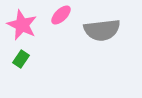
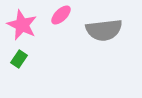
gray semicircle: moved 2 px right
green rectangle: moved 2 px left
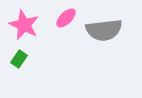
pink ellipse: moved 5 px right, 3 px down
pink star: moved 2 px right
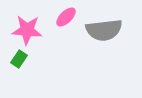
pink ellipse: moved 1 px up
pink star: moved 3 px right, 5 px down; rotated 20 degrees counterclockwise
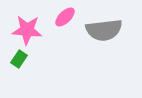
pink ellipse: moved 1 px left
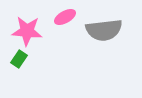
pink ellipse: rotated 15 degrees clockwise
pink star: moved 1 px down
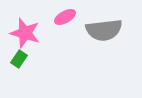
pink star: moved 2 px left, 2 px down; rotated 12 degrees clockwise
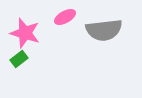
green rectangle: rotated 18 degrees clockwise
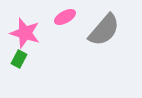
gray semicircle: rotated 42 degrees counterclockwise
green rectangle: rotated 24 degrees counterclockwise
